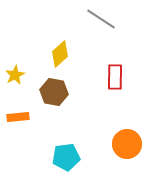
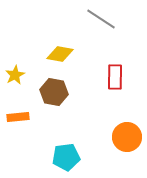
yellow diamond: rotated 52 degrees clockwise
orange circle: moved 7 px up
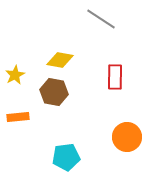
yellow diamond: moved 6 px down
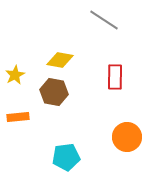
gray line: moved 3 px right, 1 px down
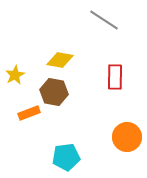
orange rectangle: moved 11 px right, 4 px up; rotated 15 degrees counterclockwise
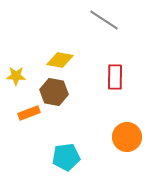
yellow star: moved 1 px right, 1 px down; rotated 30 degrees clockwise
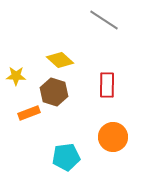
yellow diamond: rotated 32 degrees clockwise
red rectangle: moved 8 px left, 8 px down
brown hexagon: rotated 8 degrees clockwise
orange circle: moved 14 px left
